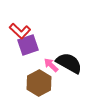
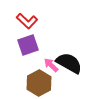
red L-shape: moved 7 px right, 10 px up
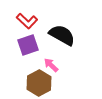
black semicircle: moved 7 px left, 28 px up
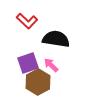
black semicircle: moved 6 px left, 4 px down; rotated 20 degrees counterclockwise
purple square: moved 18 px down
brown hexagon: moved 1 px left, 1 px up
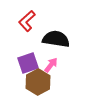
red L-shape: rotated 95 degrees clockwise
pink arrow: rotated 84 degrees clockwise
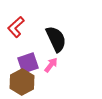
red L-shape: moved 11 px left, 6 px down
black semicircle: rotated 56 degrees clockwise
brown hexagon: moved 16 px left
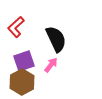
purple square: moved 4 px left, 2 px up
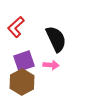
pink arrow: rotated 56 degrees clockwise
